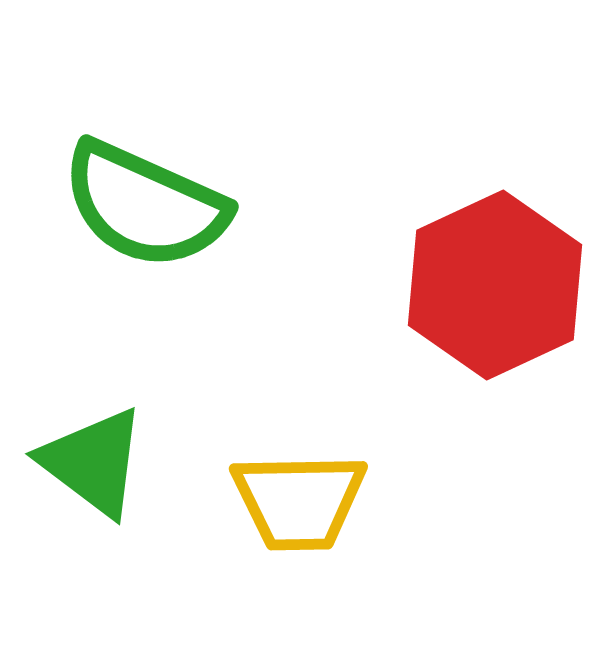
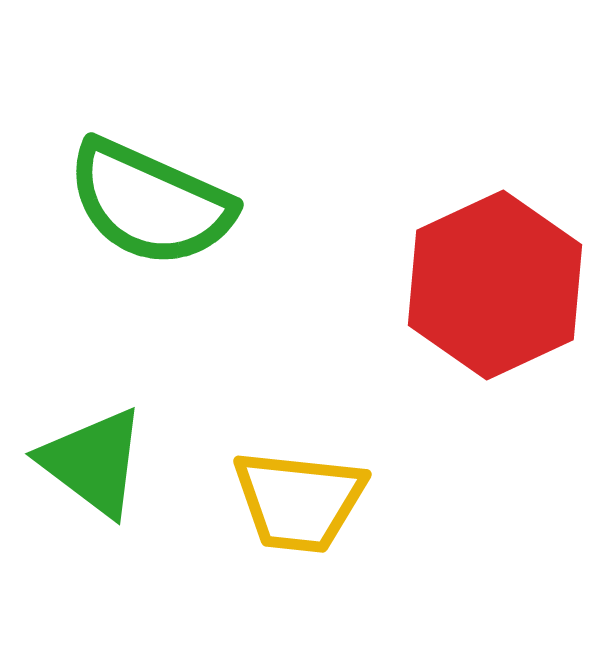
green semicircle: moved 5 px right, 2 px up
yellow trapezoid: rotated 7 degrees clockwise
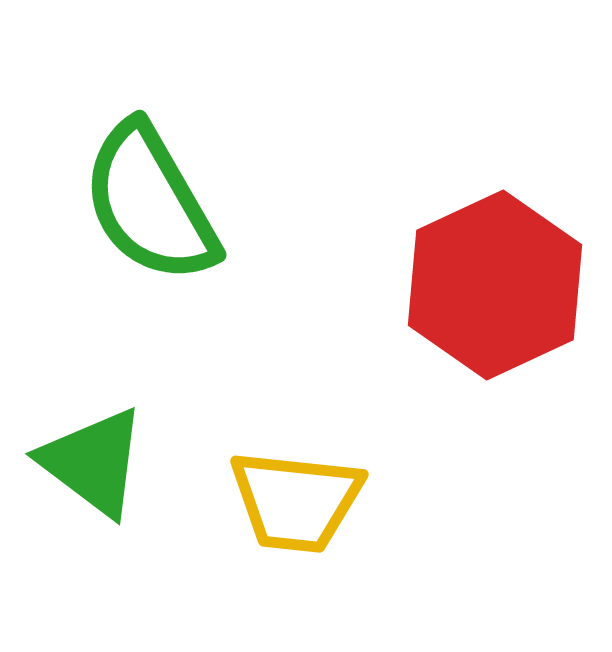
green semicircle: rotated 36 degrees clockwise
yellow trapezoid: moved 3 px left
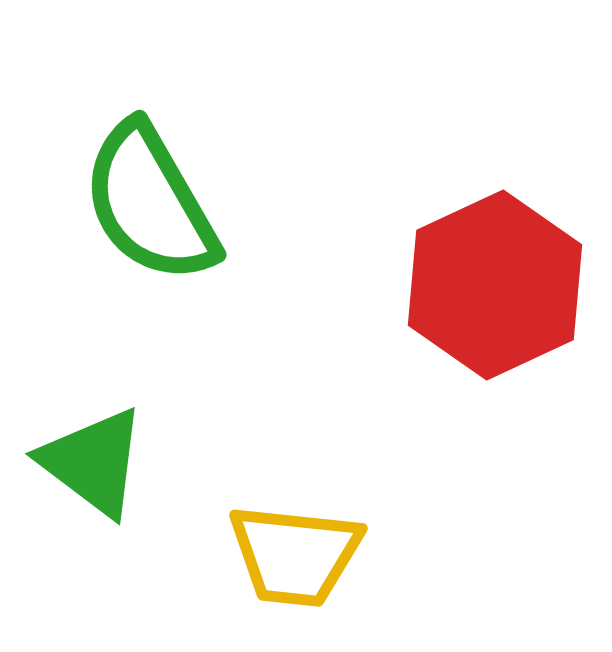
yellow trapezoid: moved 1 px left, 54 px down
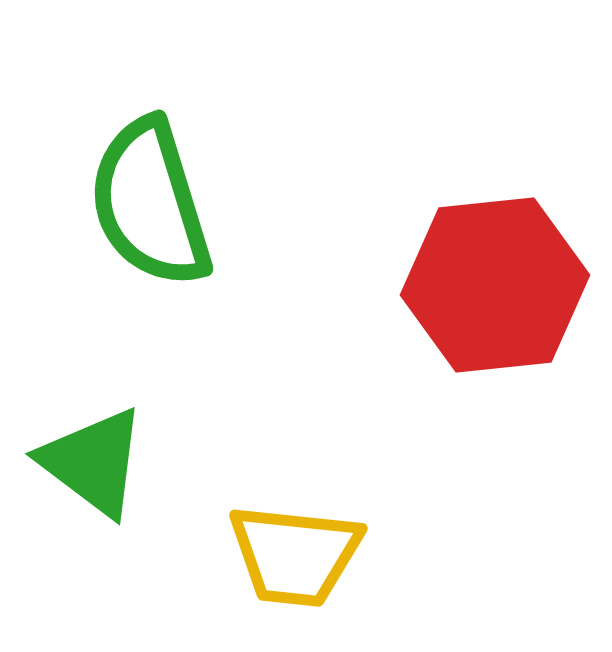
green semicircle: rotated 13 degrees clockwise
red hexagon: rotated 19 degrees clockwise
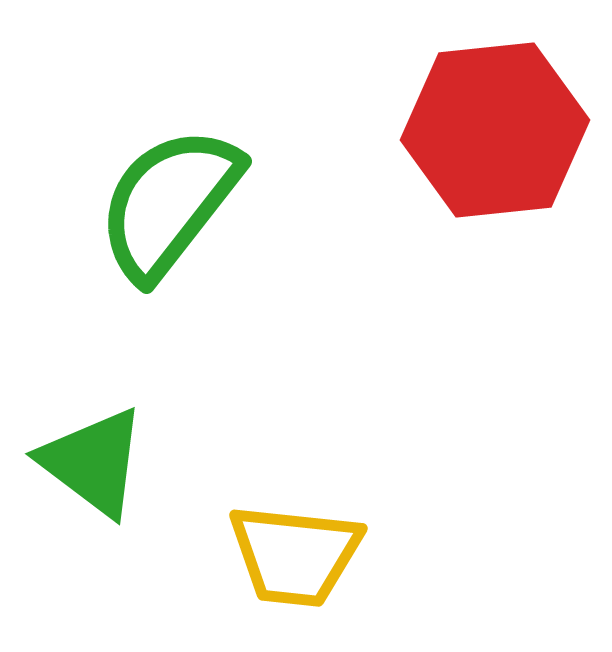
green semicircle: moved 19 px right; rotated 55 degrees clockwise
red hexagon: moved 155 px up
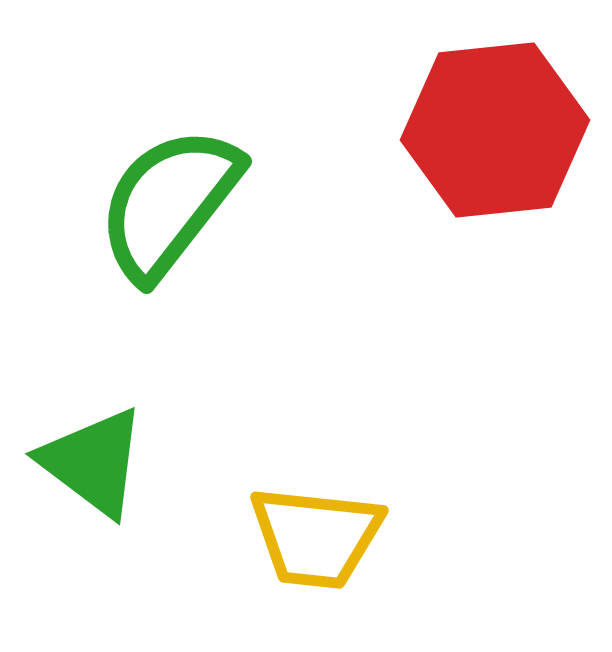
yellow trapezoid: moved 21 px right, 18 px up
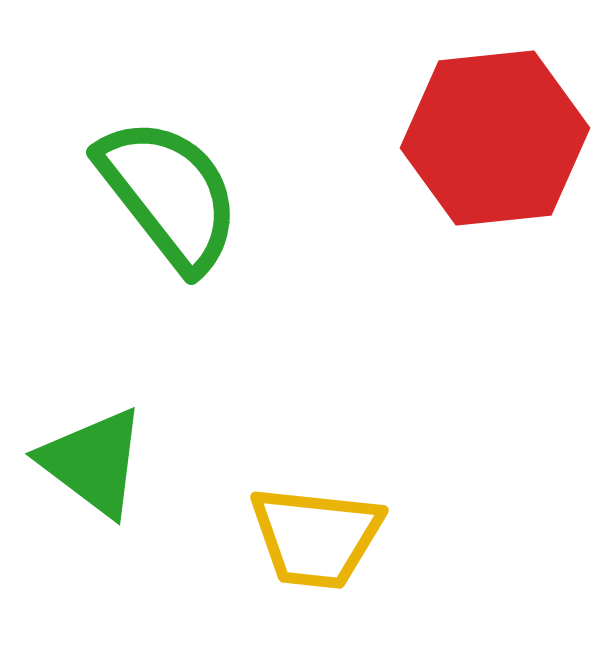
red hexagon: moved 8 px down
green semicircle: moved 9 px up; rotated 104 degrees clockwise
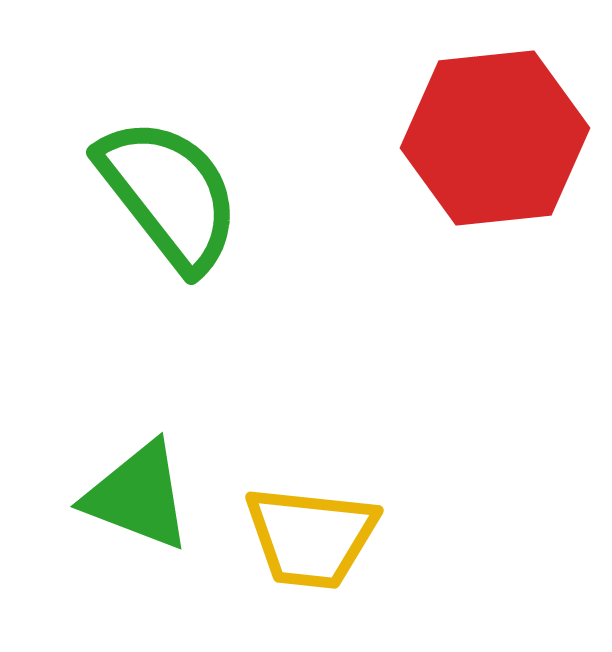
green triangle: moved 45 px right, 34 px down; rotated 16 degrees counterclockwise
yellow trapezoid: moved 5 px left
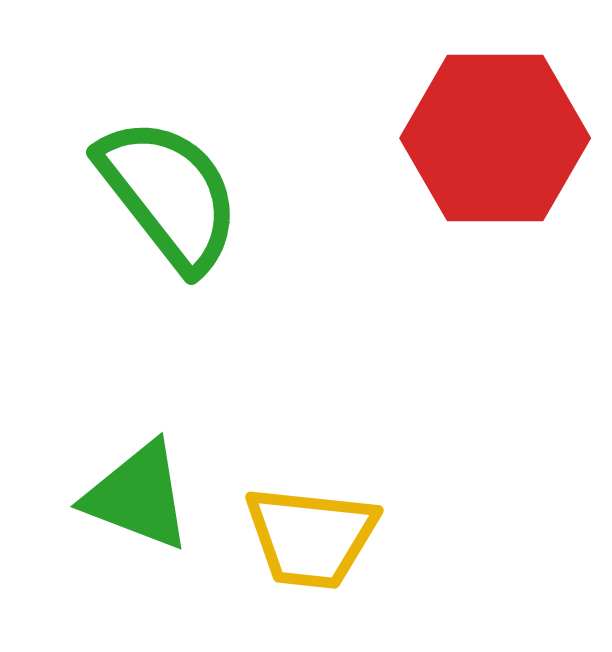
red hexagon: rotated 6 degrees clockwise
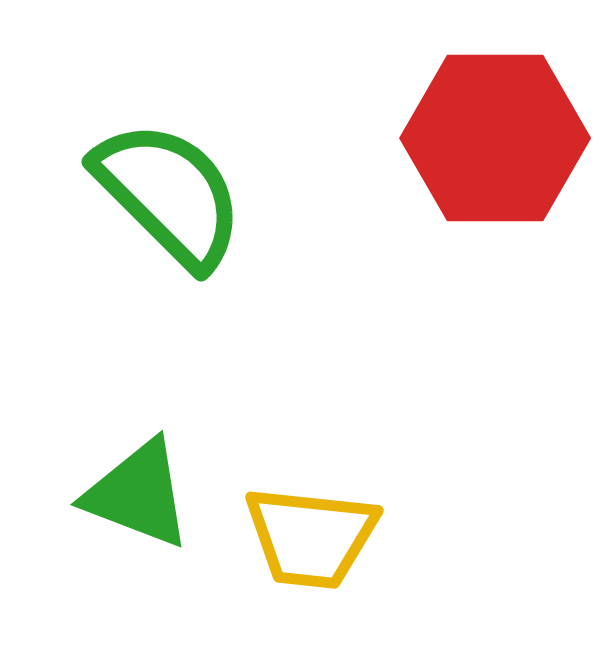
green semicircle: rotated 7 degrees counterclockwise
green triangle: moved 2 px up
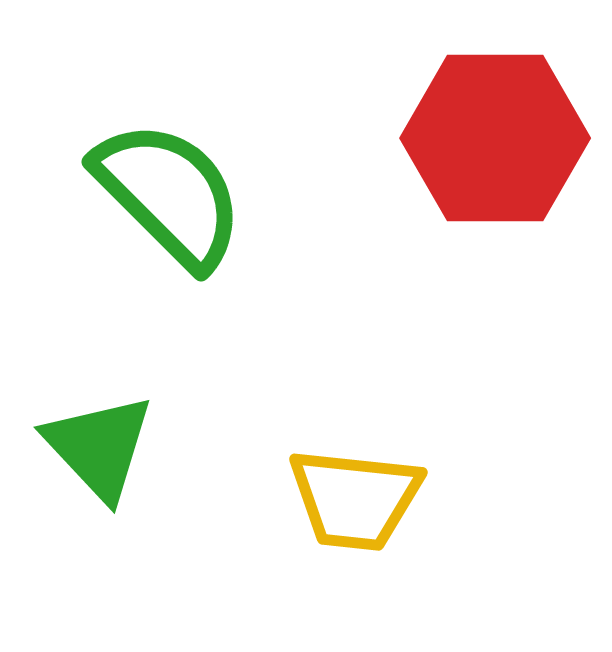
green triangle: moved 39 px left, 47 px up; rotated 26 degrees clockwise
yellow trapezoid: moved 44 px right, 38 px up
